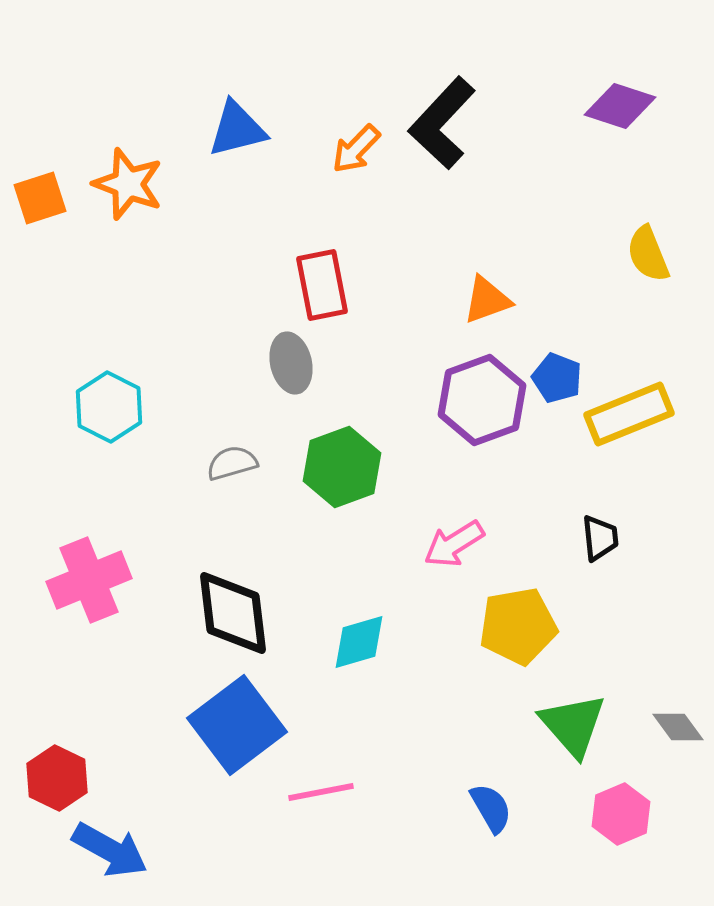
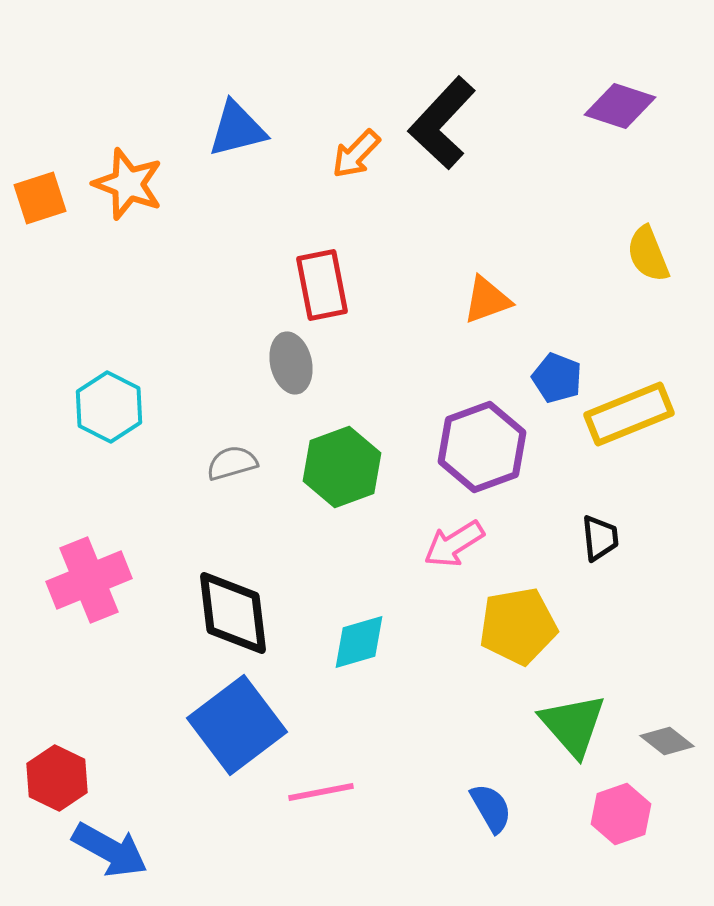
orange arrow: moved 5 px down
purple hexagon: moved 47 px down
gray diamond: moved 11 px left, 14 px down; rotated 16 degrees counterclockwise
pink hexagon: rotated 4 degrees clockwise
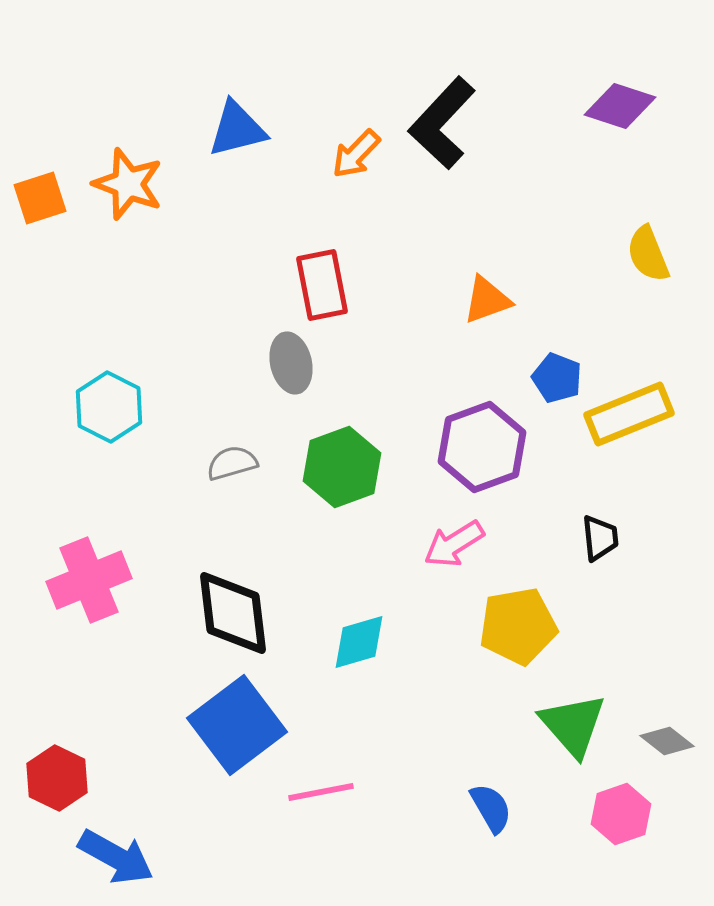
blue arrow: moved 6 px right, 7 px down
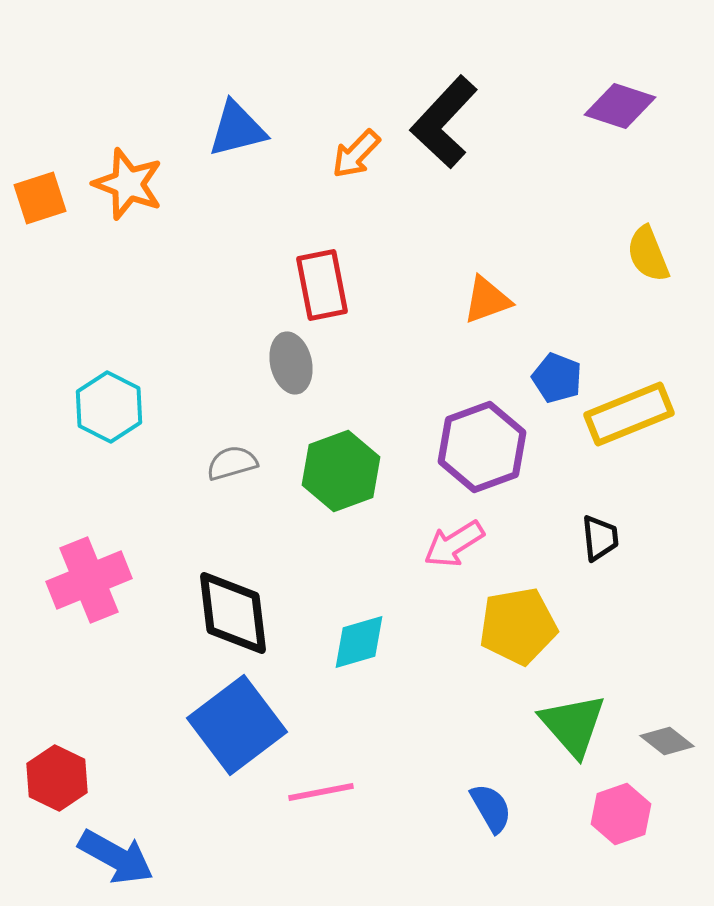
black L-shape: moved 2 px right, 1 px up
green hexagon: moved 1 px left, 4 px down
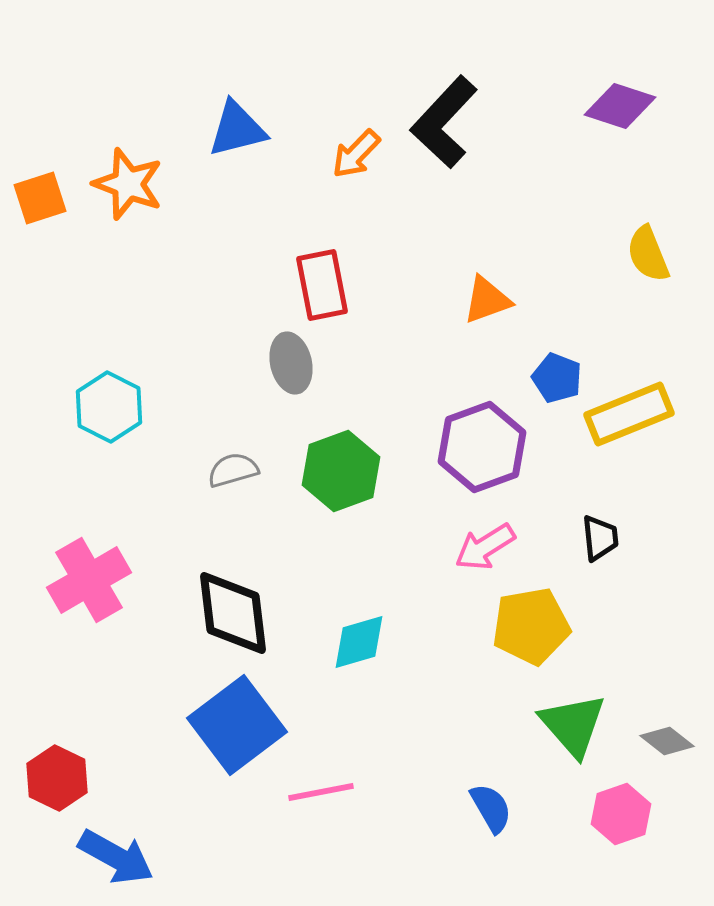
gray semicircle: moved 1 px right, 7 px down
pink arrow: moved 31 px right, 3 px down
pink cross: rotated 8 degrees counterclockwise
yellow pentagon: moved 13 px right
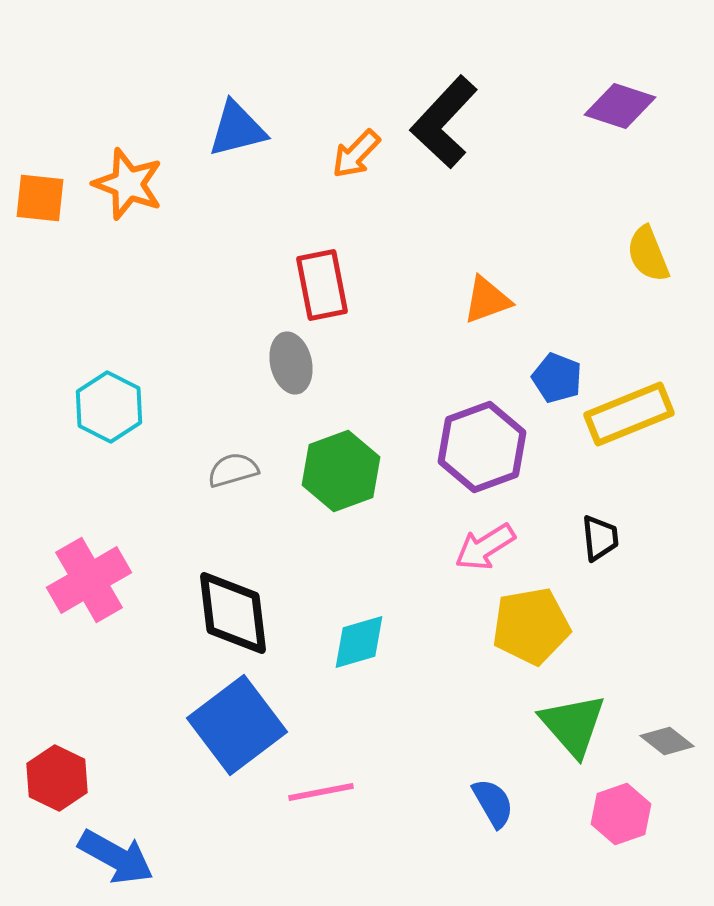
orange square: rotated 24 degrees clockwise
blue semicircle: moved 2 px right, 5 px up
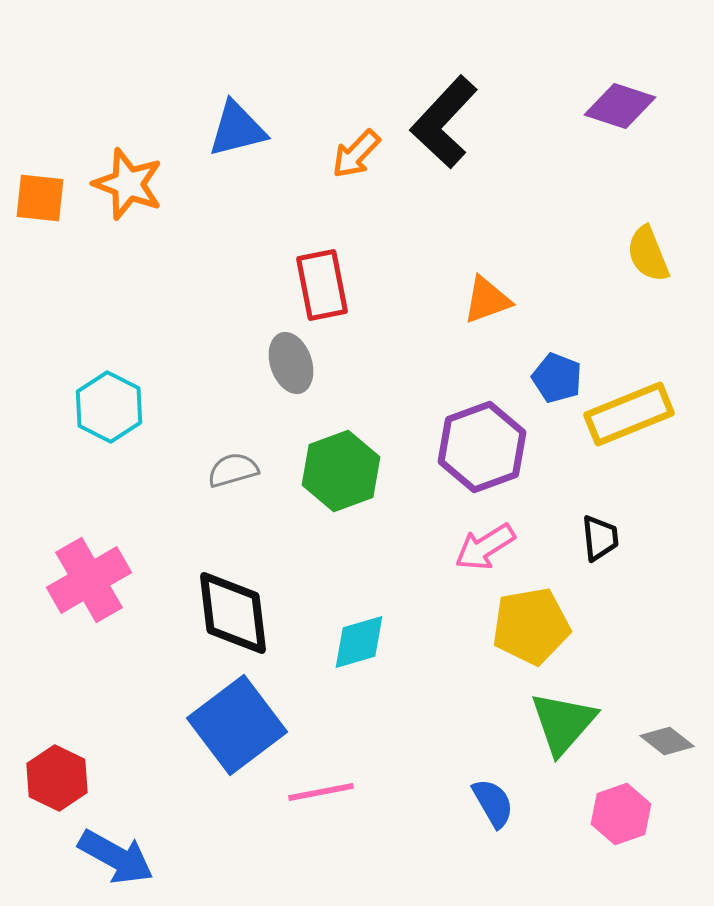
gray ellipse: rotated 6 degrees counterclockwise
green triangle: moved 10 px left, 2 px up; rotated 22 degrees clockwise
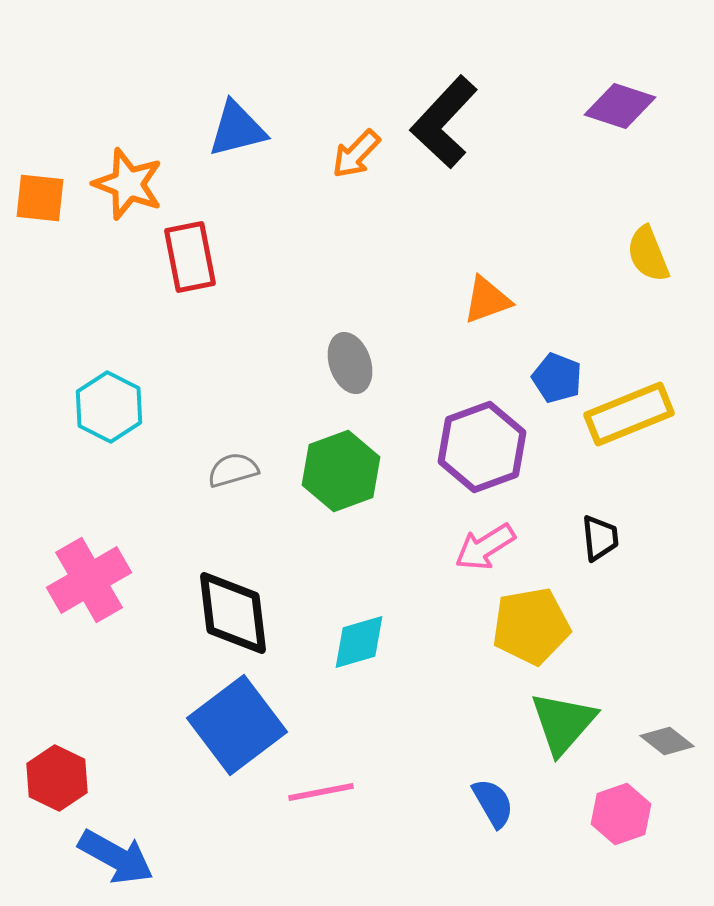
red rectangle: moved 132 px left, 28 px up
gray ellipse: moved 59 px right
